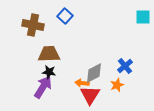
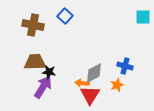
brown trapezoid: moved 14 px left, 8 px down
blue cross: rotated 35 degrees counterclockwise
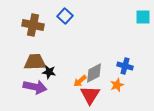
orange arrow: moved 2 px left, 2 px up; rotated 48 degrees counterclockwise
purple arrow: moved 8 px left; rotated 70 degrees clockwise
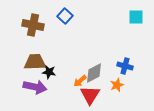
cyan square: moved 7 px left
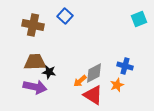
cyan square: moved 3 px right, 2 px down; rotated 21 degrees counterclockwise
red triangle: moved 3 px right; rotated 30 degrees counterclockwise
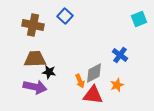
brown trapezoid: moved 3 px up
blue cross: moved 5 px left, 11 px up; rotated 21 degrees clockwise
orange arrow: rotated 72 degrees counterclockwise
red triangle: rotated 25 degrees counterclockwise
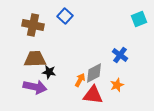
orange arrow: moved 1 px up; rotated 128 degrees counterclockwise
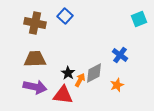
brown cross: moved 2 px right, 2 px up
black star: moved 19 px right, 1 px down; rotated 24 degrees clockwise
red triangle: moved 30 px left
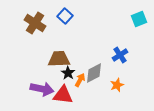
brown cross: rotated 20 degrees clockwise
blue cross: rotated 21 degrees clockwise
brown trapezoid: moved 24 px right
purple arrow: moved 7 px right, 2 px down
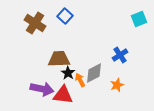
orange arrow: rotated 56 degrees counterclockwise
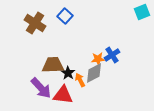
cyan square: moved 3 px right, 7 px up
blue cross: moved 8 px left
brown trapezoid: moved 6 px left, 6 px down
orange star: moved 19 px left, 26 px up; rotated 16 degrees clockwise
purple arrow: moved 1 px left, 1 px up; rotated 35 degrees clockwise
